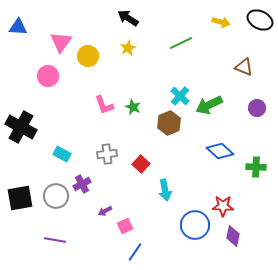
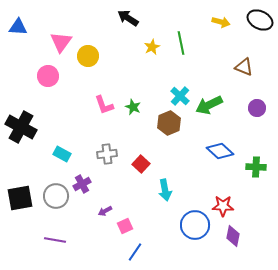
green line: rotated 75 degrees counterclockwise
yellow star: moved 24 px right, 1 px up
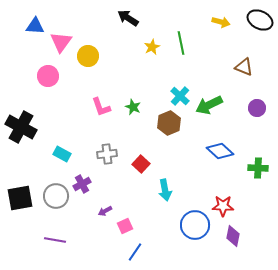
blue triangle: moved 17 px right, 1 px up
pink L-shape: moved 3 px left, 2 px down
green cross: moved 2 px right, 1 px down
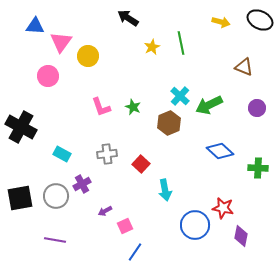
red star: moved 2 px down; rotated 10 degrees clockwise
purple diamond: moved 8 px right
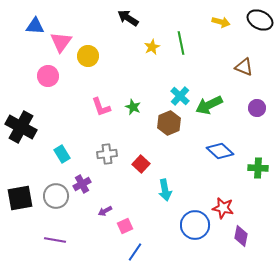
cyan rectangle: rotated 30 degrees clockwise
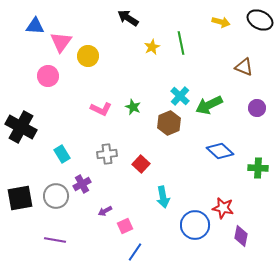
pink L-shape: moved 2 px down; rotated 45 degrees counterclockwise
cyan arrow: moved 2 px left, 7 px down
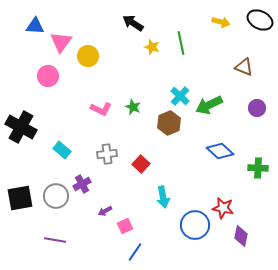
black arrow: moved 5 px right, 5 px down
yellow star: rotated 28 degrees counterclockwise
cyan rectangle: moved 4 px up; rotated 18 degrees counterclockwise
